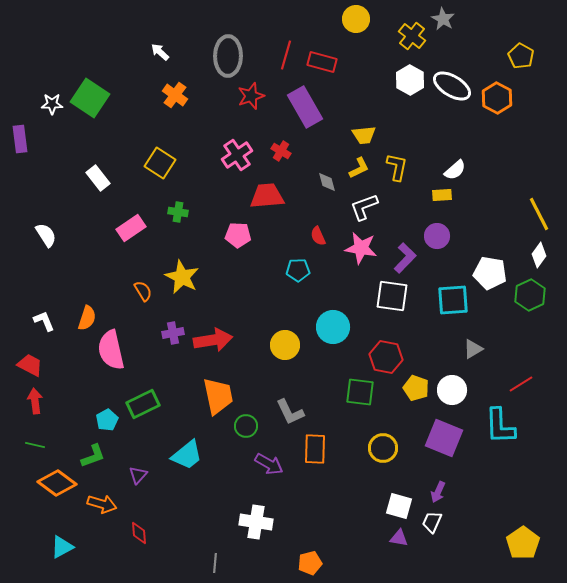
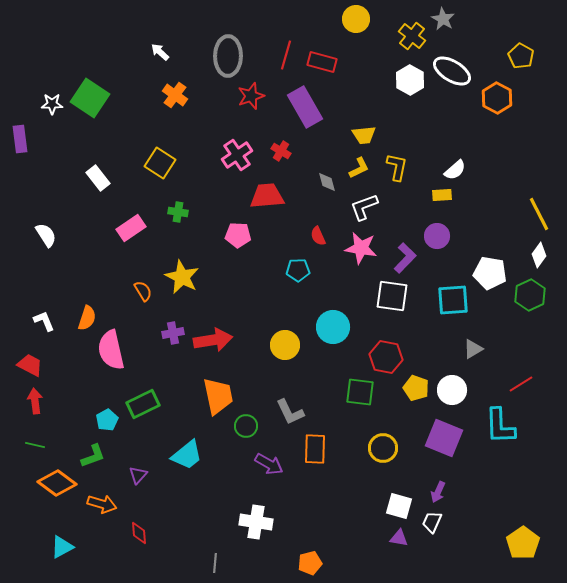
white ellipse at (452, 86): moved 15 px up
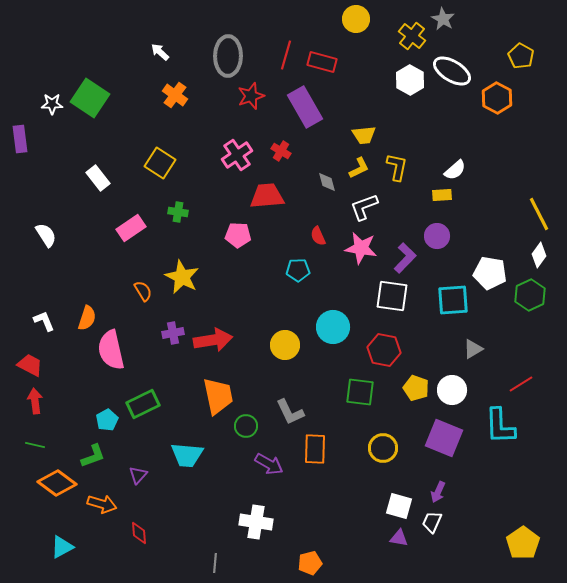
red hexagon at (386, 357): moved 2 px left, 7 px up
cyan trapezoid at (187, 455): rotated 44 degrees clockwise
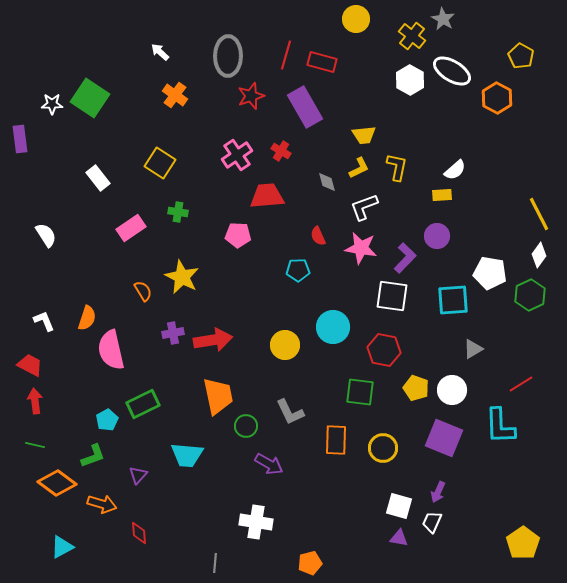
orange rectangle at (315, 449): moved 21 px right, 9 px up
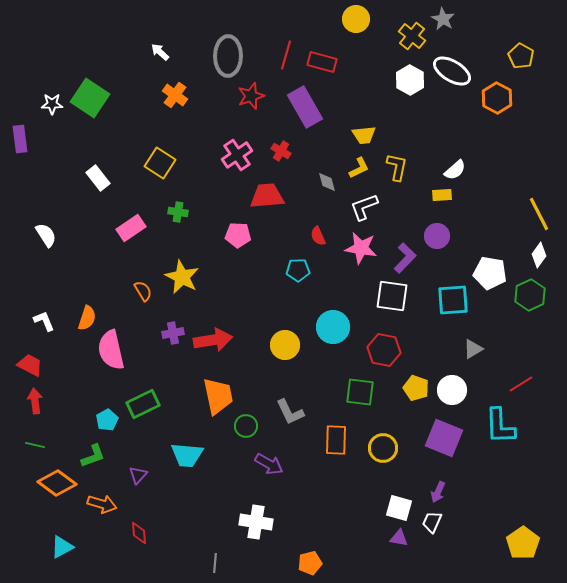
white square at (399, 506): moved 2 px down
